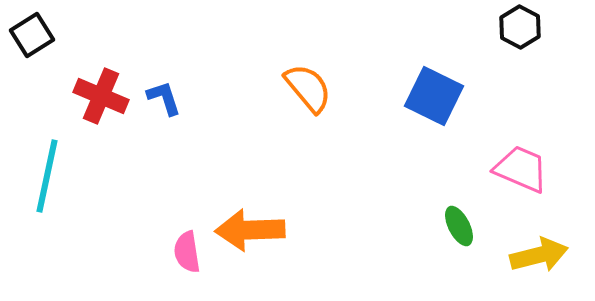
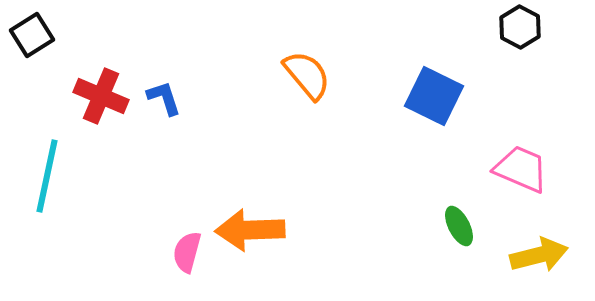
orange semicircle: moved 1 px left, 13 px up
pink semicircle: rotated 24 degrees clockwise
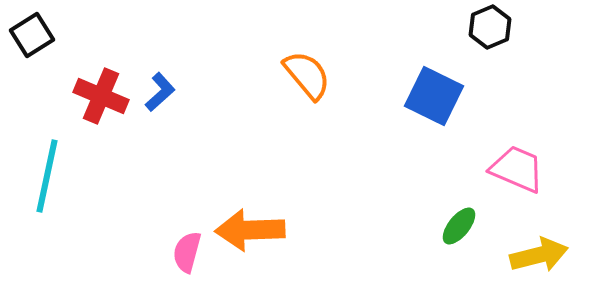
black hexagon: moved 30 px left; rotated 9 degrees clockwise
blue L-shape: moved 4 px left, 6 px up; rotated 66 degrees clockwise
pink trapezoid: moved 4 px left
green ellipse: rotated 66 degrees clockwise
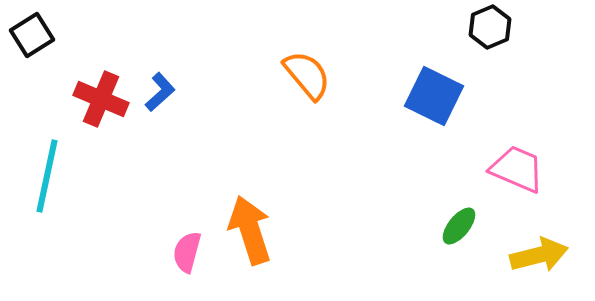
red cross: moved 3 px down
orange arrow: rotated 74 degrees clockwise
